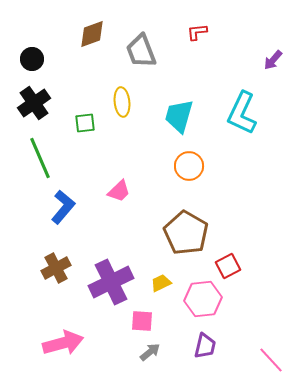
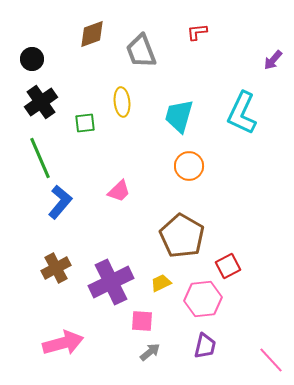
black cross: moved 7 px right, 1 px up
blue L-shape: moved 3 px left, 5 px up
brown pentagon: moved 4 px left, 3 px down
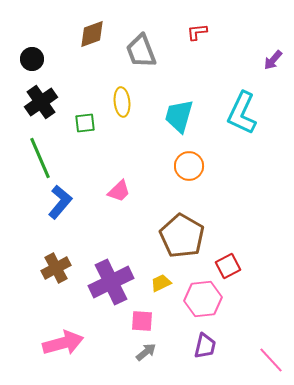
gray arrow: moved 4 px left
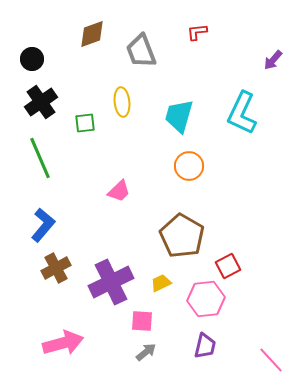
blue L-shape: moved 17 px left, 23 px down
pink hexagon: moved 3 px right
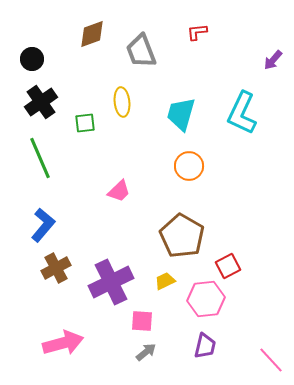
cyan trapezoid: moved 2 px right, 2 px up
yellow trapezoid: moved 4 px right, 2 px up
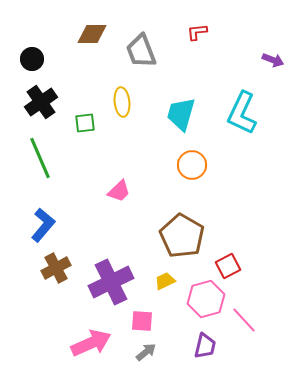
brown diamond: rotated 20 degrees clockwise
purple arrow: rotated 110 degrees counterclockwise
orange circle: moved 3 px right, 1 px up
pink hexagon: rotated 9 degrees counterclockwise
pink arrow: moved 28 px right; rotated 9 degrees counterclockwise
pink line: moved 27 px left, 40 px up
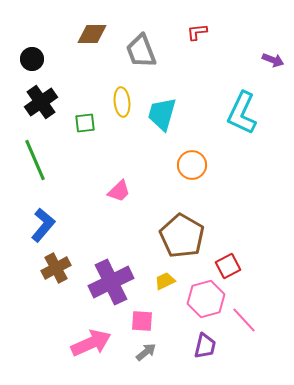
cyan trapezoid: moved 19 px left
green line: moved 5 px left, 2 px down
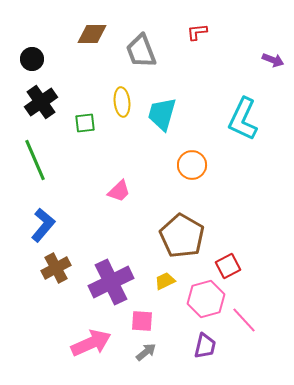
cyan L-shape: moved 1 px right, 6 px down
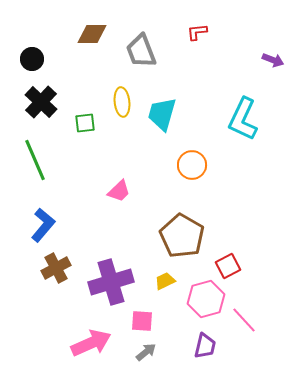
black cross: rotated 12 degrees counterclockwise
purple cross: rotated 9 degrees clockwise
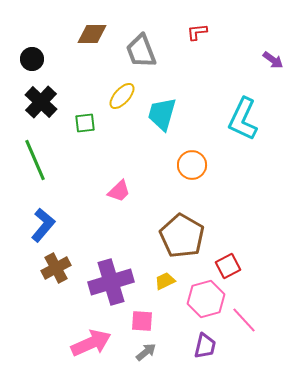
purple arrow: rotated 15 degrees clockwise
yellow ellipse: moved 6 px up; rotated 48 degrees clockwise
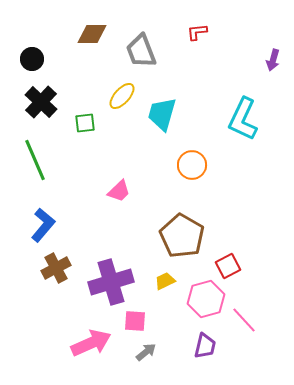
purple arrow: rotated 70 degrees clockwise
pink square: moved 7 px left
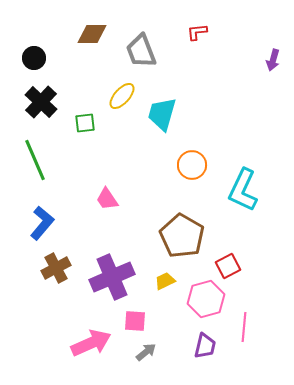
black circle: moved 2 px right, 1 px up
cyan L-shape: moved 71 px down
pink trapezoid: moved 12 px left, 8 px down; rotated 100 degrees clockwise
blue L-shape: moved 1 px left, 2 px up
purple cross: moved 1 px right, 5 px up; rotated 6 degrees counterclockwise
pink line: moved 7 px down; rotated 48 degrees clockwise
